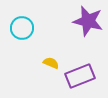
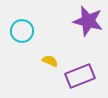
cyan circle: moved 3 px down
yellow semicircle: moved 1 px left, 2 px up
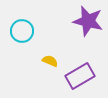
purple rectangle: rotated 8 degrees counterclockwise
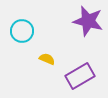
yellow semicircle: moved 3 px left, 2 px up
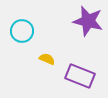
purple rectangle: rotated 52 degrees clockwise
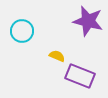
yellow semicircle: moved 10 px right, 3 px up
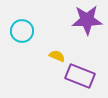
purple star: moved 1 px left, 1 px up; rotated 16 degrees counterclockwise
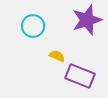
purple star: rotated 16 degrees counterclockwise
cyan circle: moved 11 px right, 5 px up
